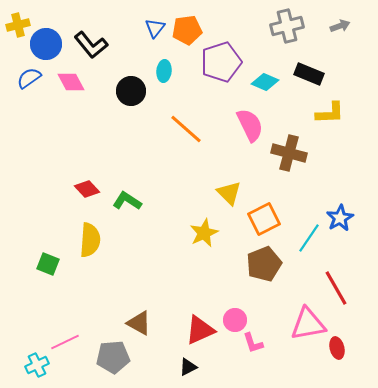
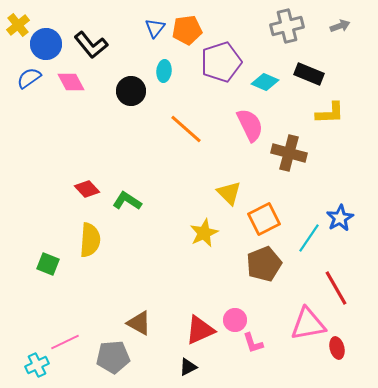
yellow cross: rotated 25 degrees counterclockwise
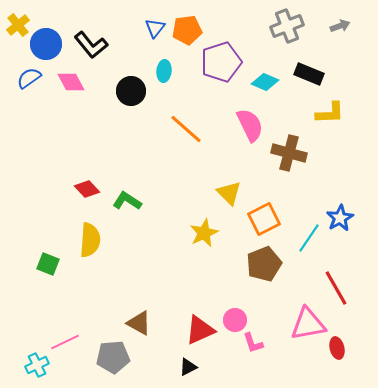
gray cross: rotated 8 degrees counterclockwise
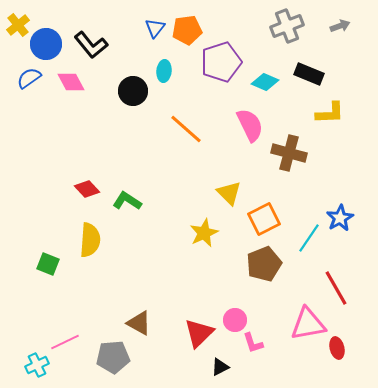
black circle: moved 2 px right
red triangle: moved 1 px left, 3 px down; rotated 20 degrees counterclockwise
black triangle: moved 32 px right
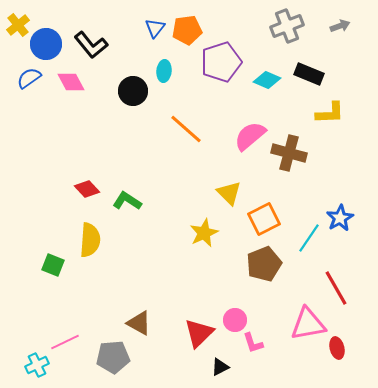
cyan diamond: moved 2 px right, 2 px up
pink semicircle: moved 11 px down; rotated 104 degrees counterclockwise
green square: moved 5 px right, 1 px down
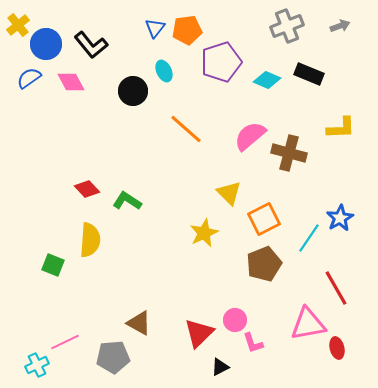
cyan ellipse: rotated 30 degrees counterclockwise
yellow L-shape: moved 11 px right, 15 px down
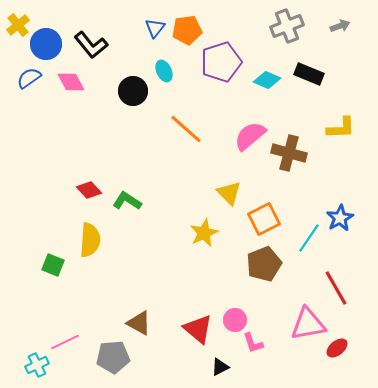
red diamond: moved 2 px right, 1 px down
red triangle: moved 1 px left, 4 px up; rotated 36 degrees counterclockwise
red ellipse: rotated 65 degrees clockwise
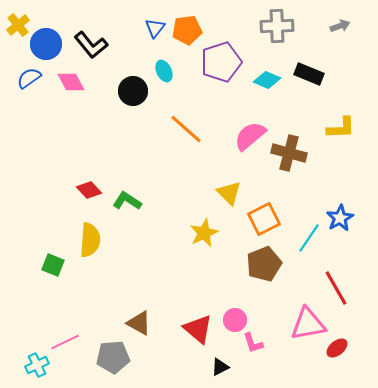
gray cross: moved 10 px left; rotated 20 degrees clockwise
